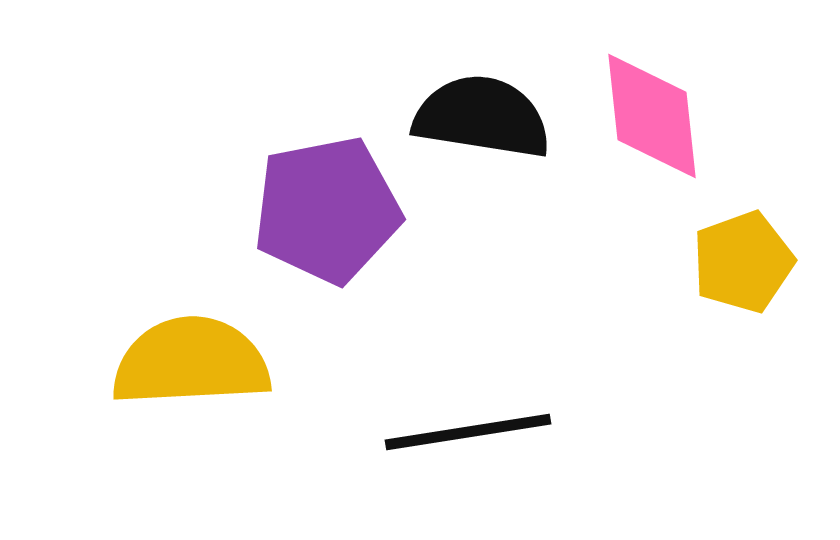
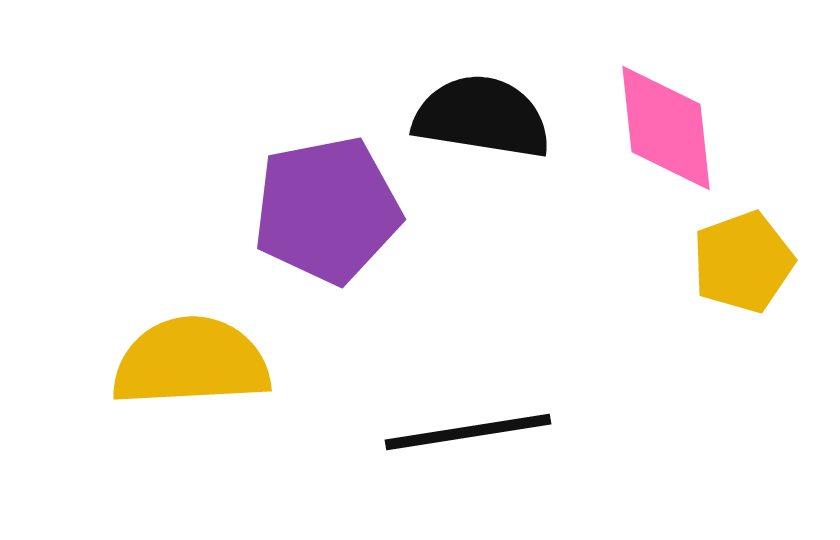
pink diamond: moved 14 px right, 12 px down
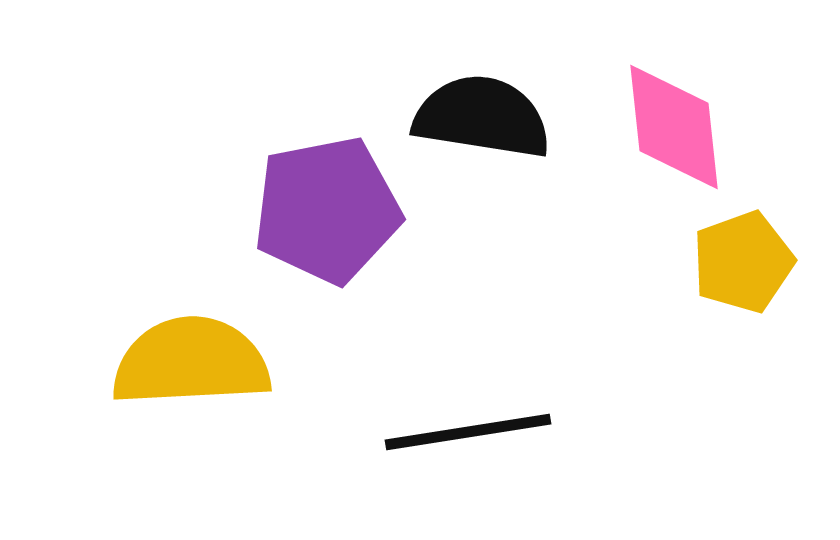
pink diamond: moved 8 px right, 1 px up
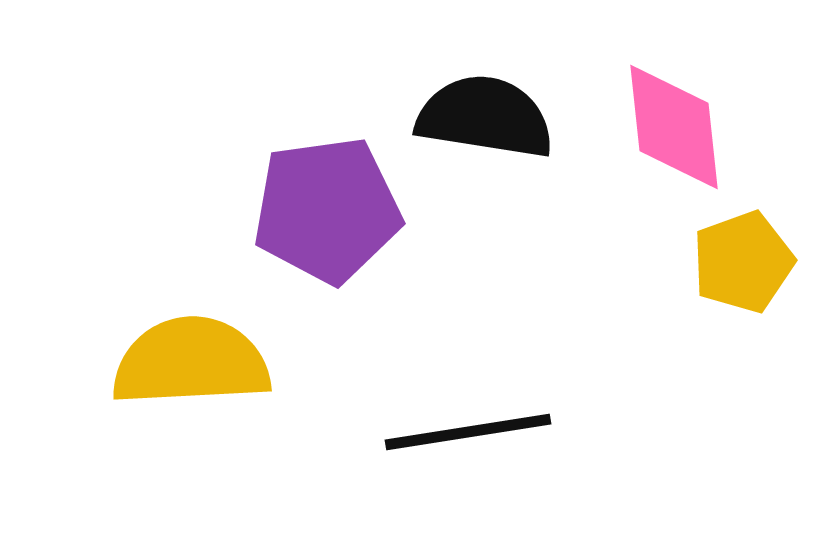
black semicircle: moved 3 px right
purple pentagon: rotated 3 degrees clockwise
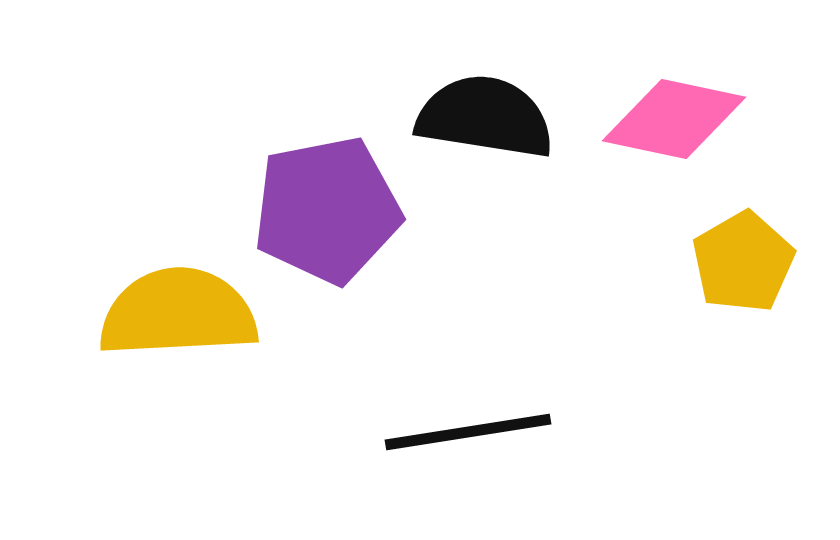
pink diamond: moved 8 px up; rotated 72 degrees counterclockwise
purple pentagon: rotated 3 degrees counterclockwise
yellow pentagon: rotated 10 degrees counterclockwise
yellow semicircle: moved 13 px left, 49 px up
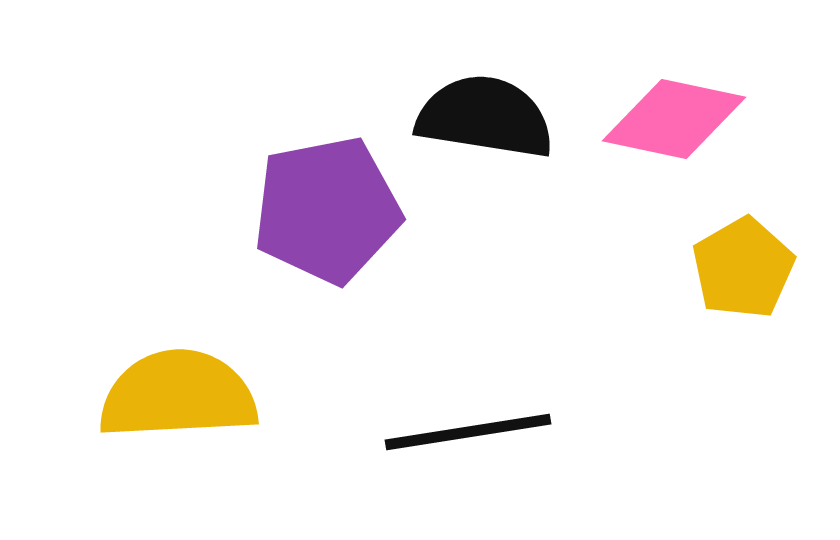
yellow pentagon: moved 6 px down
yellow semicircle: moved 82 px down
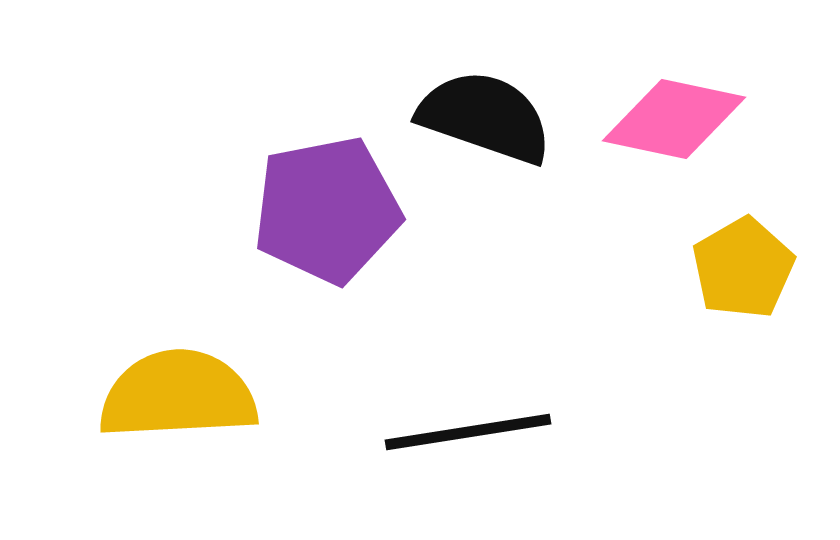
black semicircle: rotated 10 degrees clockwise
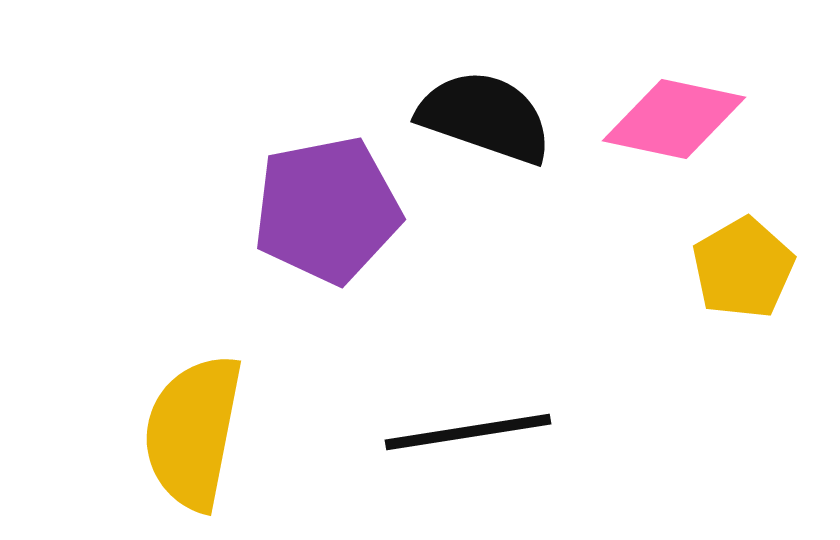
yellow semicircle: moved 15 px right, 37 px down; rotated 76 degrees counterclockwise
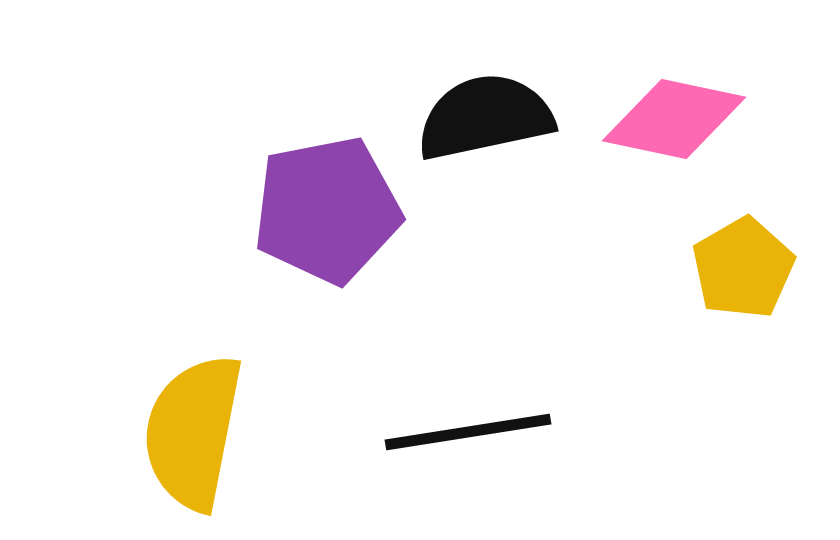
black semicircle: rotated 31 degrees counterclockwise
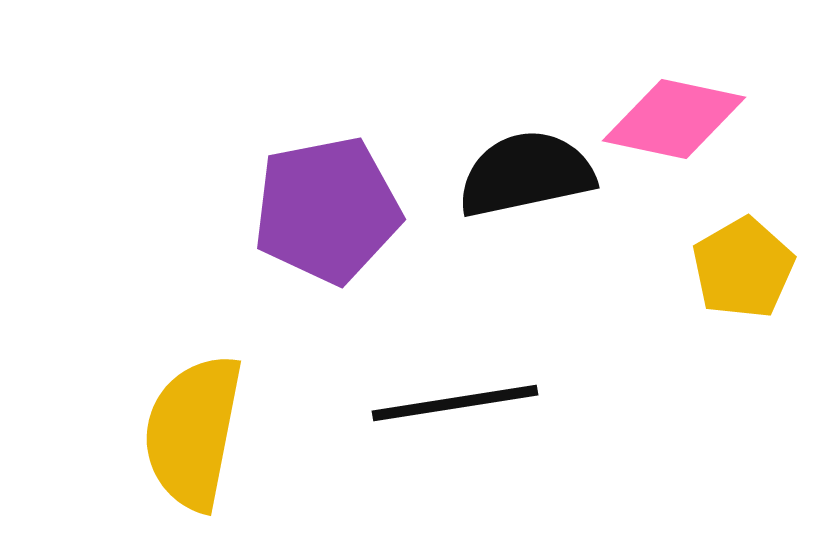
black semicircle: moved 41 px right, 57 px down
black line: moved 13 px left, 29 px up
